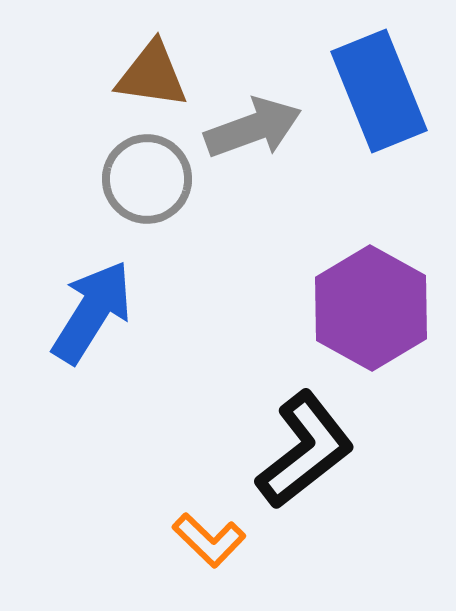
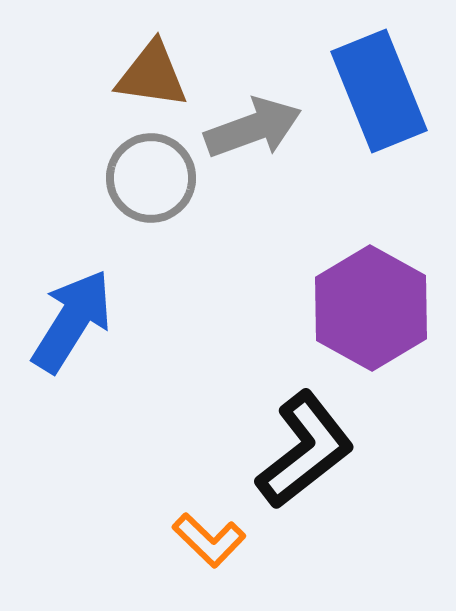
gray circle: moved 4 px right, 1 px up
blue arrow: moved 20 px left, 9 px down
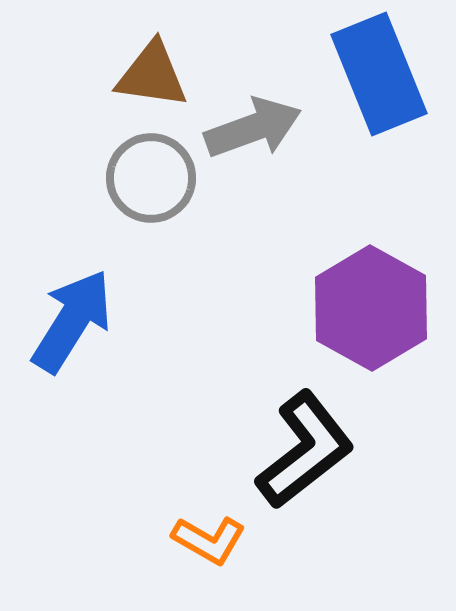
blue rectangle: moved 17 px up
orange L-shape: rotated 14 degrees counterclockwise
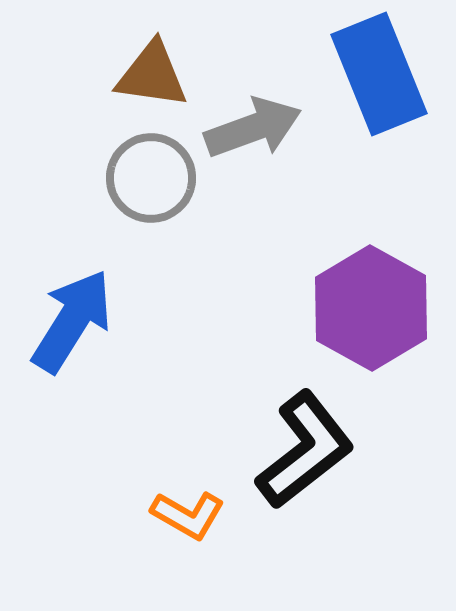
orange L-shape: moved 21 px left, 25 px up
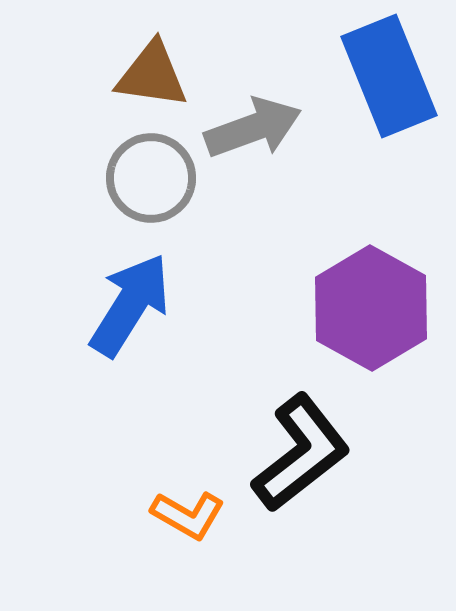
blue rectangle: moved 10 px right, 2 px down
blue arrow: moved 58 px right, 16 px up
black L-shape: moved 4 px left, 3 px down
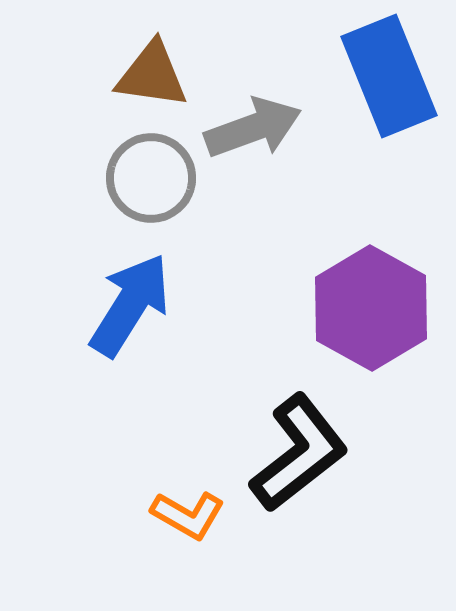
black L-shape: moved 2 px left
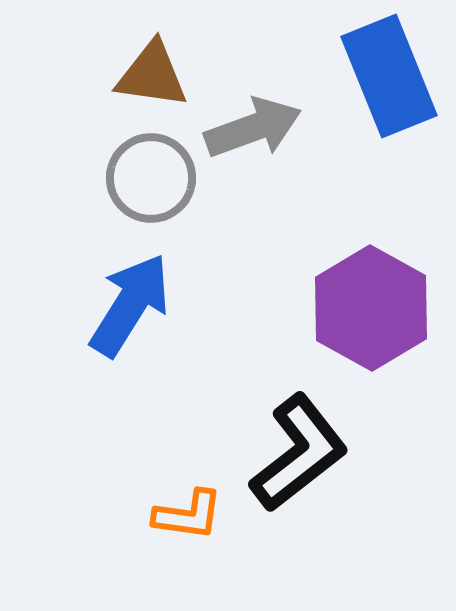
orange L-shape: rotated 22 degrees counterclockwise
